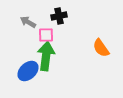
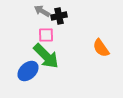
gray arrow: moved 14 px right, 11 px up
green arrow: rotated 128 degrees clockwise
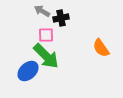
black cross: moved 2 px right, 2 px down
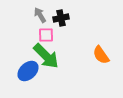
gray arrow: moved 2 px left, 4 px down; rotated 28 degrees clockwise
orange semicircle: moved 7 px down
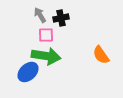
green arrow: rotated 36 degrees counterclockwise
blue ellipse: moved 1 px down
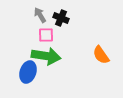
black cross: rotated 35 degrees clockwise
blue ellipse: rotated 30 degrees counterclockwise
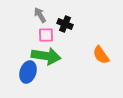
black cross: moved 4 px right, 6 px down
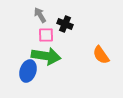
blue ellipse: moved 1 px up
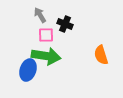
orange semicircle: rotated 18 degrees clockwise
blue ellipse: moved 1 px up
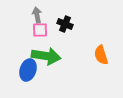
gray arrow: moved 3 px left; rotated 21 degrees clockwise
pink square: moved 6 px left, 5 px up
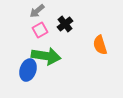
gray arrow: moved 4 px up; rotated 119 degrees counterclockwise
black cross: rotated 28 degrees clockwise
pink square: rotated 28 degrees counterclockwise
orange semicircle: moved 1 px left, 10 px up
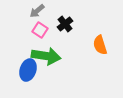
pink square: rotated 28 degrees counterclockwise
